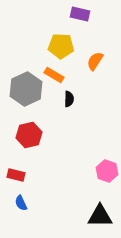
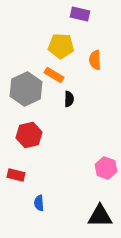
orange semicircle: moved 1 px up; rotated 36 degrees counterclockwise
pink hexagon: moved 1 px left, 3 px up
blue semicircle: moved 18 px right; rotated 21 degrees clockwise
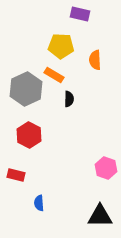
red hexagon: rotated 20 degrees counterclockwise
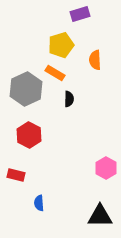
purple rectangle: rotated 30 degrees counterclockwise
yellow pentagon: moved 1 px up; rotated 20 degrees counterclockwise
orange rectangle: moved 1 px right, 2 px up
pink hexagon: rotated 10 degrees clockwise
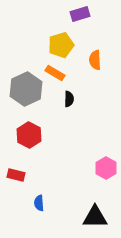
black triangle: moved 5 px left, 1 px down
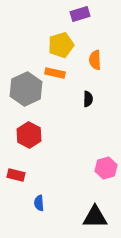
orange rectangle: rotated 18 degrees counterclockwise
black semicircle: moved 19 px right
pink hexagon: rotated 15 degrees clockwise
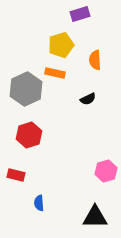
black semicircle: rotated 63 degrees clockwise
red hexagon: rotated 15 degrees clockwise
pink hexagon: moved 3 px down
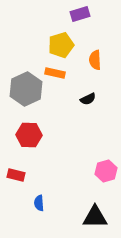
red hexagon: rotated 20 degrees clockwise
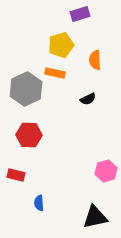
black triangle: rotated 12 degrees counterclockwise
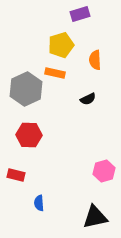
pink hexagon: moved 2 px left
